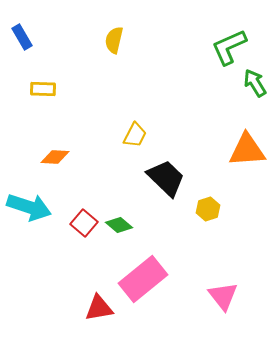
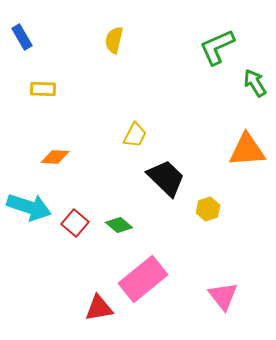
green L-shape: moved 12 px left
red square: moved 9 px left
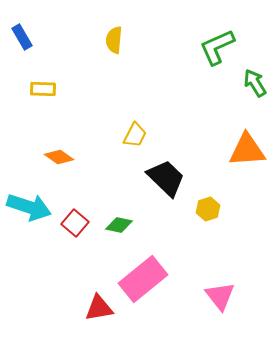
yellow semicircle: rotated 8 degrees counterclockwise
orange diamond: moved 4 px right; rotated 32 degrees clockwise
green diamond: rotated 28 degrees counterclockwise
pink triangle: moved 3 px left
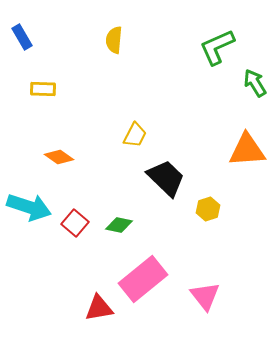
pink triangle: moved 15 px left
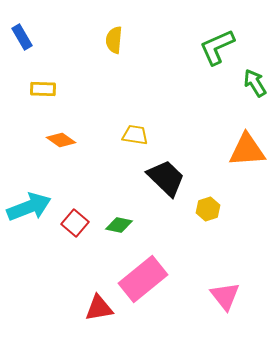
yellow trapezoid: rotated 108 degrees counterclockwise
orange diamond: moved 2 px right, 17 px up
cyan arrow: rotated 39 degrees counterclockwise
pink triangle: moved 20 px right
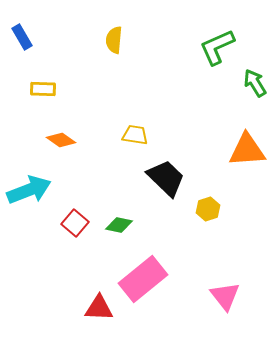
cyan arrow: moved 17 px up
red triangle: rotated 12 degrees clockwise
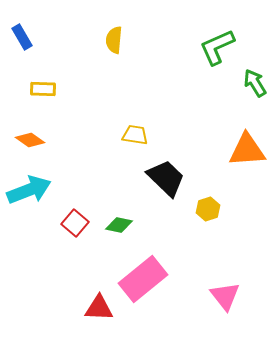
orange diamond: moved 31 px left
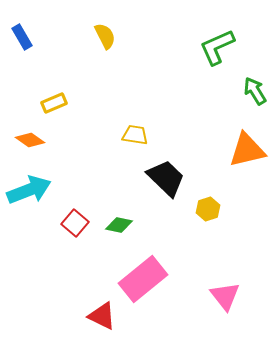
yellow semicircle: moved 9 px left, 4 px up; rotated 148 degrees clockwise
green arrow: moved 8 px down
yellow rectangle: moved 11 px right, 14 px down; rotated 25 degrees counterclockwise
orange triangle: rotated 9 degrees counterclockwise
red triangle: moved 3 px right, 8 px down; rotated 24 degrees clockwise
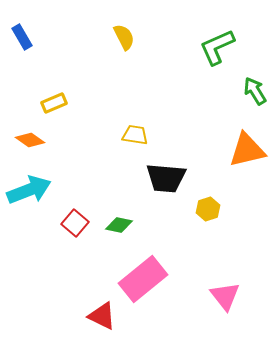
yellow semicircle: moved 19 px right, 1 px down
black trapezoid: rotated 141 degrees clockwise
